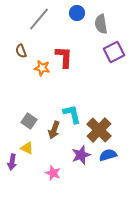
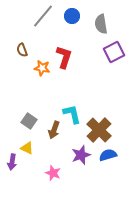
blue circle: moved 5 px left, 3 px down
gray line: moved 4 px right, 3 px up
brown semicircle: moved 1 px right, 1 px up
red L-shape: rotated 15 degrees clockwise
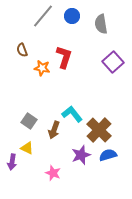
purple square: moved 1 px left, 10 px down; rotated 15 degrees counterclockwise
cyan L-shape: rotated 25 degrees counterclockwise
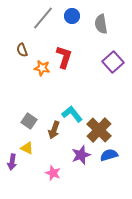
gray line: moved 2 px down
blue semicircle: moved 1 px right
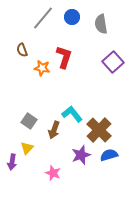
blue circle: moved 1 px down
yellow triangle: rotated 48 degrees clockwise
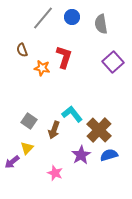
purple star: rotated 12 degrees counterclockwise
purple arrow: rotated 42 degrees clockwise
pink star: moved 2 px right
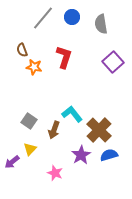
orange star: moved 8 px left, 1 px up
yellow triangle: moved 3 px right, 1 px down
